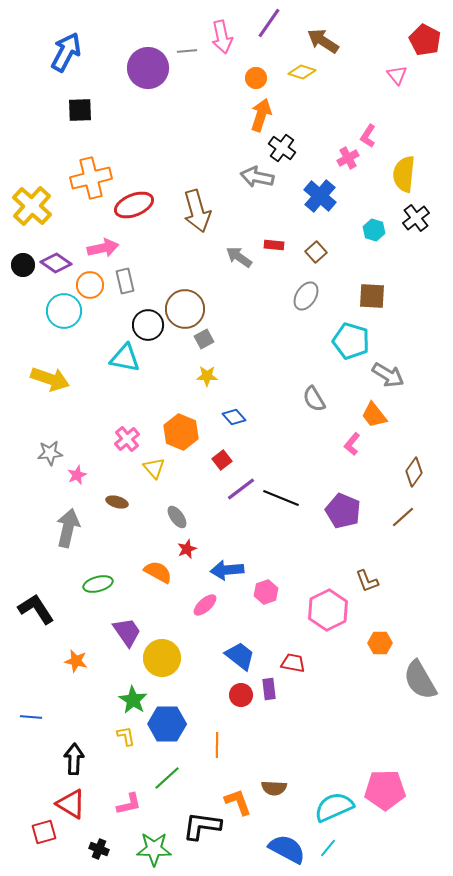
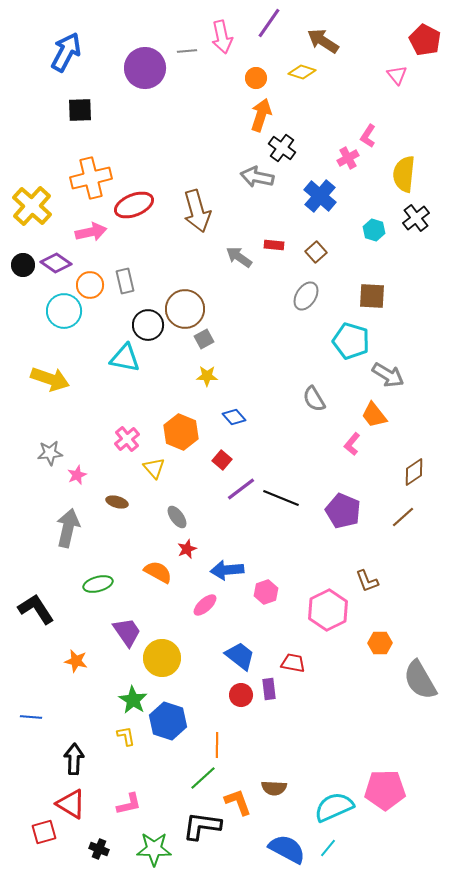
purple circle at (148, 68): moved 3 px left
pink arrow at (103, 248): moved 12 px left, 16 px up
red square at (222, 460): rotated 12 degrees counterclockwise
brown diamond at (414, 472): rotated 20 degrees clockwise
blue hexagon at (167, 724): moved 1 px right, 3 px up; rotated 18 degrees clockwise
green line at (167, 778): moved 36 px right
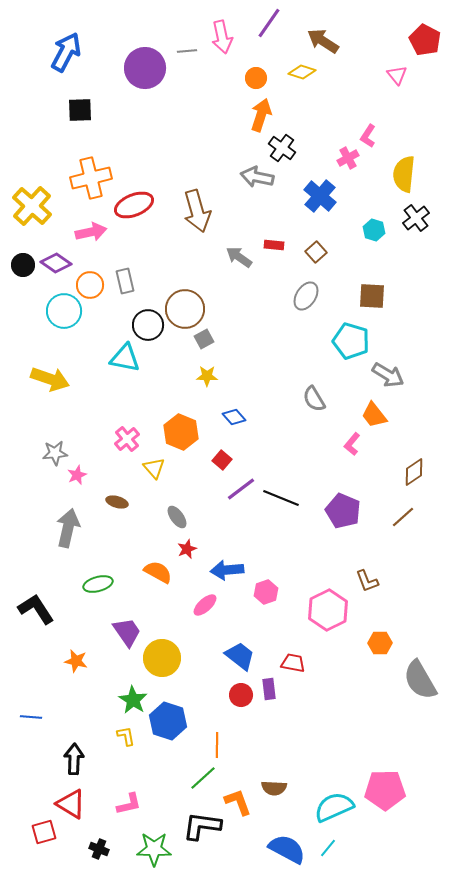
gray star at (50, 453): moved 5 px right
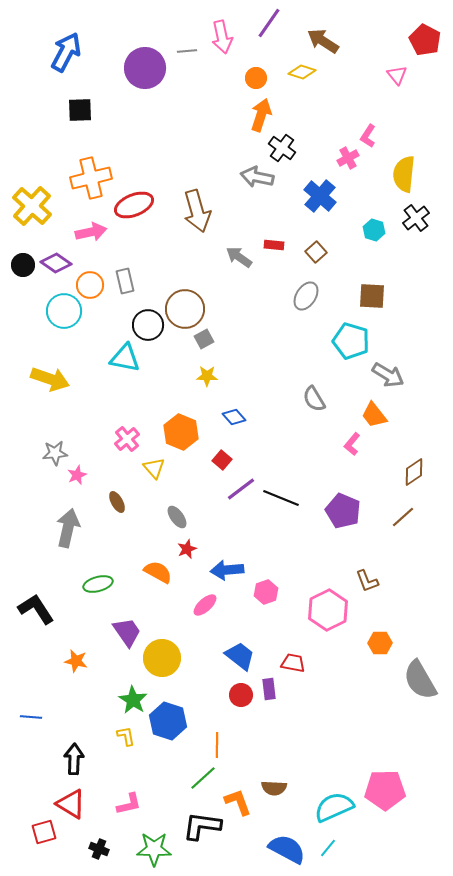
brown ellipse at (117, 502): rotated 45 degrees clockwise
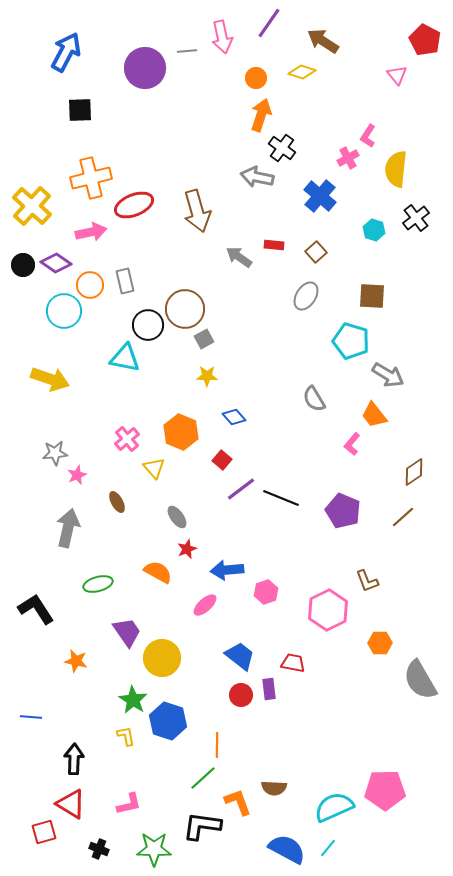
yellow semicircle at (404, 174): moved 8 px left, 5 px up
